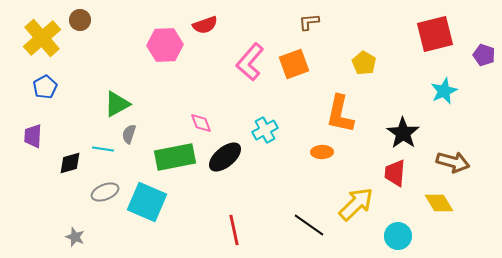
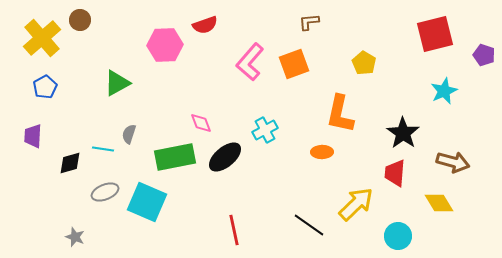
green triangle: moved 21 px up
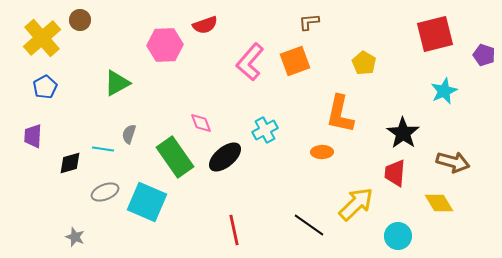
orange square: moved 1 px right, 3 px up
green rectangle: rotated 66 degrees clockwise
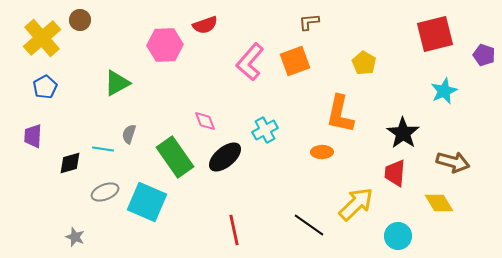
pink diamond: moved 4 px right, 2 px up
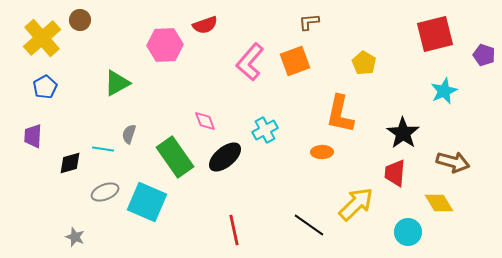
cyan circle: moved 10 px right, 4 px up
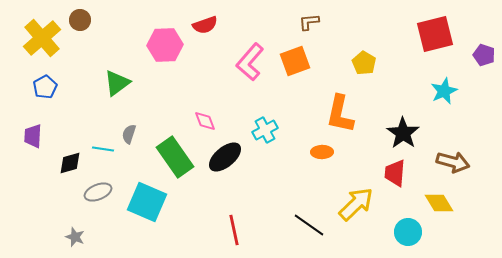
green triangle: rotated 8 degrees counterclockwise
gray ellipse: moved 7 px left
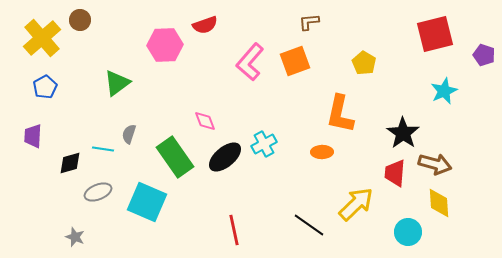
cyan cross: moved 1 px left, 14 px down
brown arrow: moved 18 px left, 2 px down
yellow diamond: rotated 28 degrees clockwise
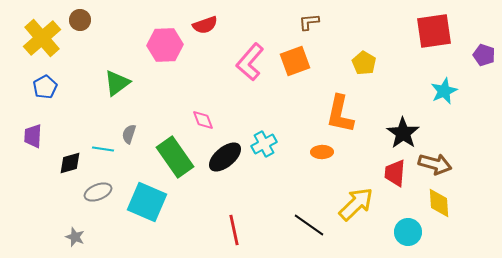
red square: moved 1 px left, 3 px up; rotated 6 degrees clockwise
pink diamond: moved 2 px left, 1 px up
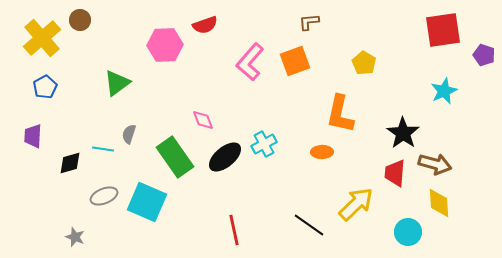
red square: moved 9 px right, 1 px up
gray ellipse: moved 6 px right, 4 px down
